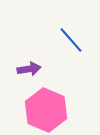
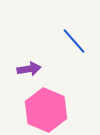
blue line: moved 3 px right, 1 px down
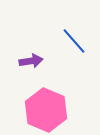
purple arrow: moved 2 px right, 8 px up
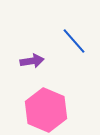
purple arrow: moved 1 px right
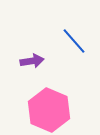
pink hexagon: moved 3 px right
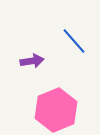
pink hexagon: moved 7 px right; rotated 15 degrees clockwise
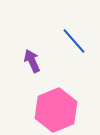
purple arrow: rotated 105 degrees counterclockwise
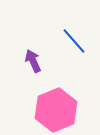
purple arrow: moved 1 px right
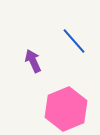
pink hexagon: moved 10 px right, 1 px up
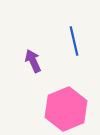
blue line: rotated 28 degrees clockwise
